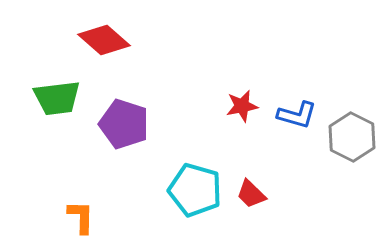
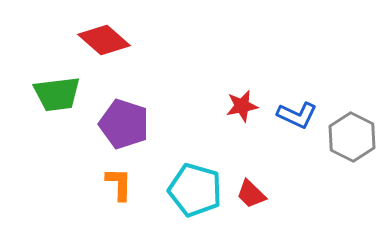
green trapezoid: moved 4 px up
blue L-shape: rotated 9 degrees clockwise
orange L-shape: moved 38 px right, 33 px up
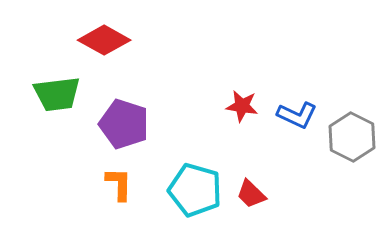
red diamond: rotated 12 degrees counterclockwise
red star: rotated 20 degrees clockwise
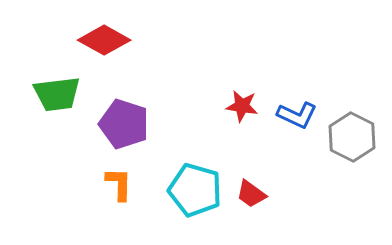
red trapezoid: rotated 8 degrees counterclockwise
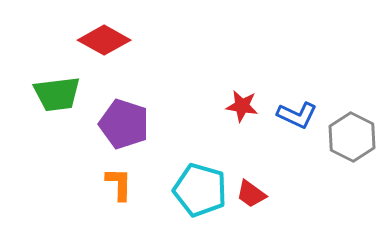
cyan pentagon: moved 5 px right
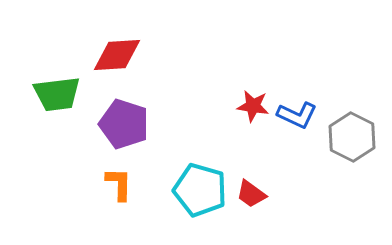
red diamond: moved 13 px right, 15 px down; rotated 33 degrees counterclockwise
red star: moved 11 px right
